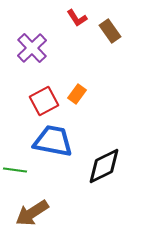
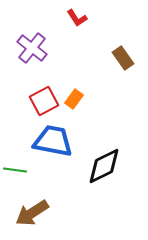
brown rectangle: moved 13 px right, 27 px down
purple cross: rotated 8 degrees counterclockwise
orange rectangle: moved 3 px left, 5 px down
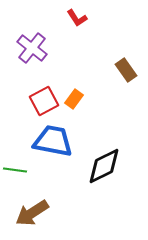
brown rectangle: moved 3 px right, 12 px down
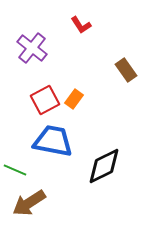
red L-shape: moved 4 px right, 7 px down
red square: moved 1 px right, 1 px up
green line: rotated 15 degrees clockwise
brown arrow: moved 3 px left, 10 px up
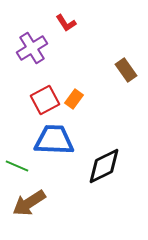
red L-shape: moved 15 px left, 2 px up
purple cross: rotated 20 degrees clockwise
blue trapezoid: moved 1 px right, 1 px up; rotated 9 degrees counterclockwise
green line: moved 2 px right, 4 px up
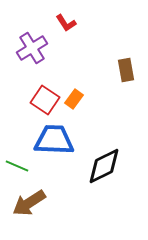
brown rectangle: rotated 25 degrees clockwise
red square: rotated 28 degrees counterclockwise
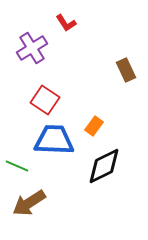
brown rectangle: rotated 15 degrees counterclockwise
orange rectangle: moved 20 px right, 27 px down
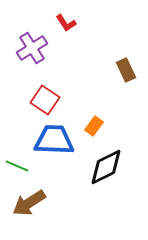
black diamond: moved 2 px right, 1 px down
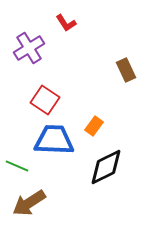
purple cross: moved 3 px left
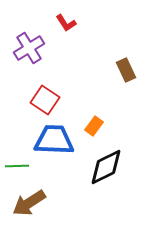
green line: rotated 25 degrees counterclockwise
